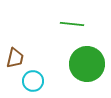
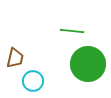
green line: moved 7 px down
green circle: moved 1 px right
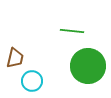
green circle: moved 2 px down
cyan circle: moved 1 px left
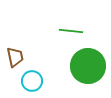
green line: moved 1 px left
brown trapezoid: moved 1 px up; rotated 25 degrees counterclockwise
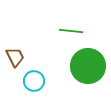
brown trapezoid: rotated 15 degrees counterclockwise
cyan circle: moved 2 px right
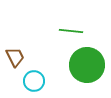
green circle: moved 1 px left, 1 px up
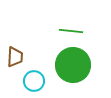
brown trapezoid: rotated 30 degrees clockwise
green circle: moved 14 px left
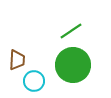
green line: rotated 40 degrees counterclockwise
brown trapezoid: moved 2 px right, 3 px down
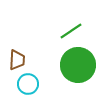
green circle: moved 5 px right
cyan circle: moved 6 px left, 3 px down
